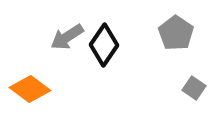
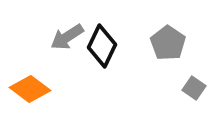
gray pentagon: moved 8 px left, 10 px down
black diamond: moved 2 px left, 1 px down; rotated 9 degrees counterclockwise
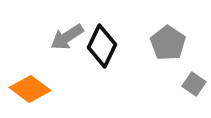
gray square: moved 4 px up
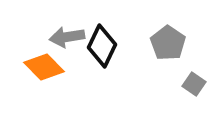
gray arrow: rotated 24 degrees clockwise
orange diamond: moved 14 px right, 22 px up; rotated 9 degrees clockwise
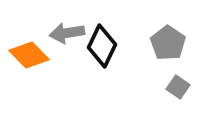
gray arrow: moved 4 px up
orange diamond: moved 15 px left, 12 px up
gray square: moved 16 px left, 3 px down
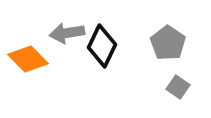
orange diamond: moved 1 px left, 4 px down
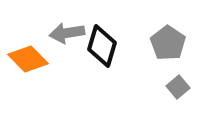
black diamond: rotated 9 degrees counterclockwise
gray square: rotated 15 degrees clockwise
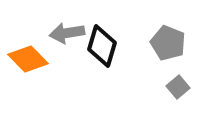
gray pentagon: rotated 12 degrees counterclockwise
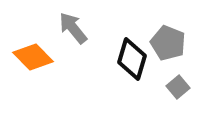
gray arrow: moved 6 px right, 5 px up; rotated 60 degrees clockwise
black diamond: moved 30 px right, 13 px down
orange diamond: moved 5 px right, 2 px up
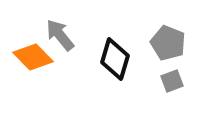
gray arrow: moved 13 px left, 7 px down
black diamond: moved 17 px left
gray square: moved 6 px left, 6 px up; rotated 20 degrees clockwise
